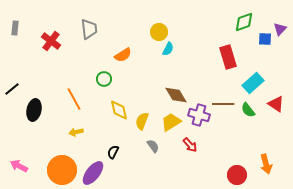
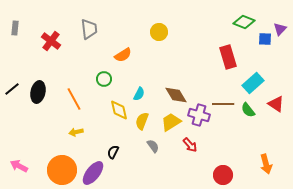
green diamond: rotated 40 degrees clockwise
cyan semicircle: moved 29 px left, 45 px down
black ellipse: moved 4 px right, 18 px up
red circle: moved 14 px left
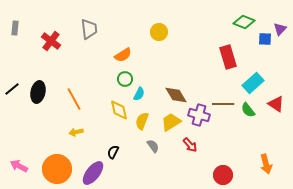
green circle: moved 21 px right
orange circle: moved 5 px left, 1 px up
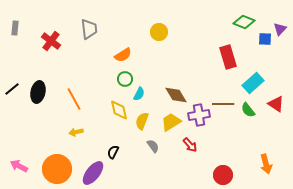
purple cross: rotated 25 degrees counterclockwise
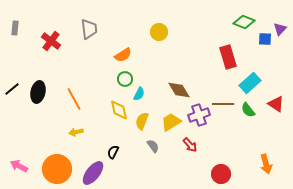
cyan rectangle: moved 3 px left
brown diamond: moved 3 px right, 5 px up
purple cross: rotated 10 degrees counterclockwise
red circle: moved 2 px left, 1 px up
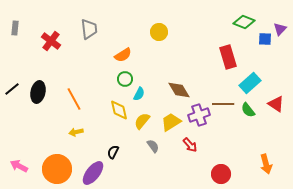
yellow semicircle: rotated 18 degrees clockwise
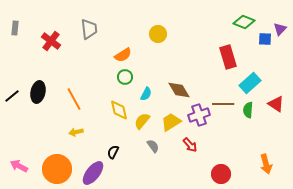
yellow circle: moved 1 px left, 2 px down
green circle: moved 2 px up
black line: moved 7 px down
cyan semicircle: moved 7 px right
green semicircle: rotated 42 degrees clockwise
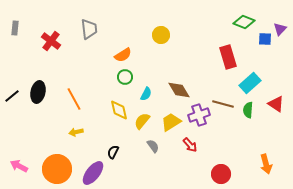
yellow circle: moved 3 px right, 1 px down
brown line: rotated 15 degrees clockwise
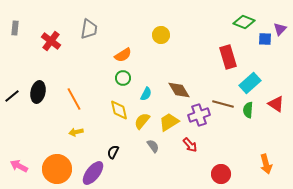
gray trapezoid: rotated 15 degrees clockwise
green circle: moved 2 px left, 1 px down
yellow trapezoid: moved 2 px left
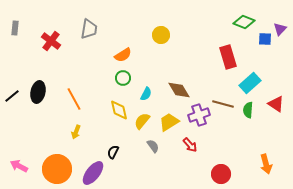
yellow arrow: rotated 56 degrees counterclockwise
